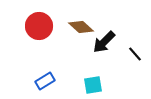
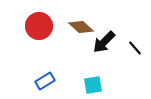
black line: moved 6 px up
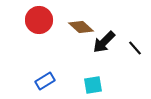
red circle: moved 6 px up
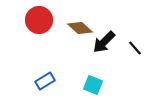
brown diamond: moved 1 px left, 1 px down
cyan square: rotated 30 degrees clockwise
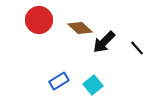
black line: moved 2 px right
blue rectangle: moved 14 px right
cyan square: rotated 30 degrees clockwise
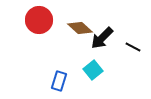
black arrow: moved 2 px left, 4 px up
black line: moved 4 px left, 1 px up; rotated 21 degrees counterclockwise
blue rectangle: rotated 42 degrees counterclockwise
cyan square: moved 15 px up
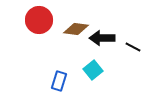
brown diamond: moved 4 px left, 1 px down; rotated 35 degrees counterclockwise
black arrow: rotated 45 degrees clockwise
